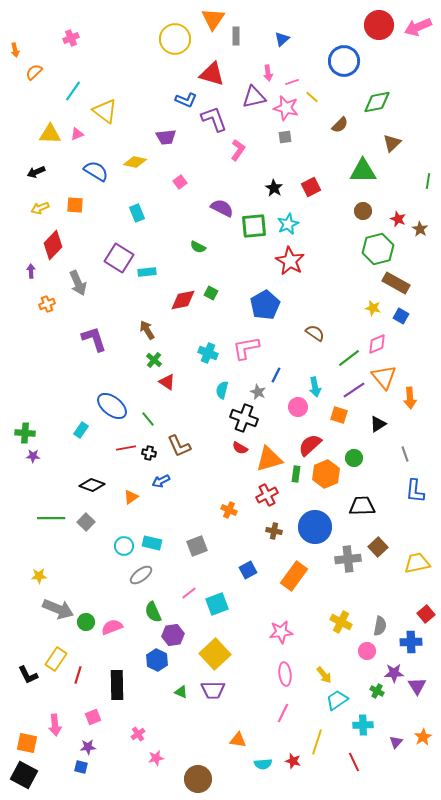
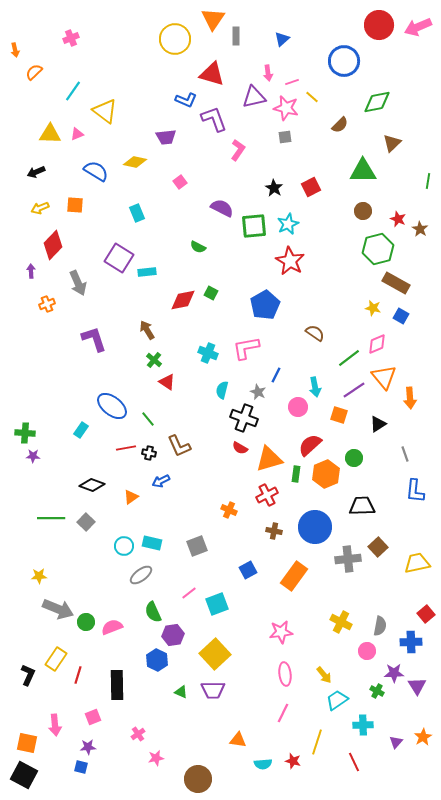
black L-shape at (28, 675): rotated 130 degrees counterclockwise
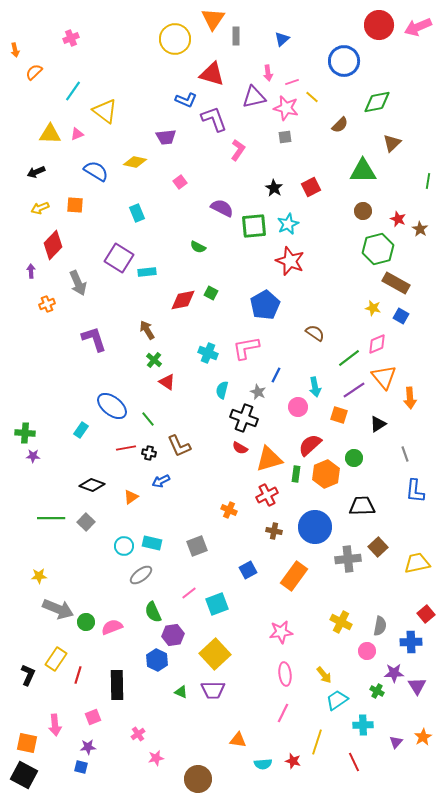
red star at (290, 261): rotated 8 degrees counterclockwise
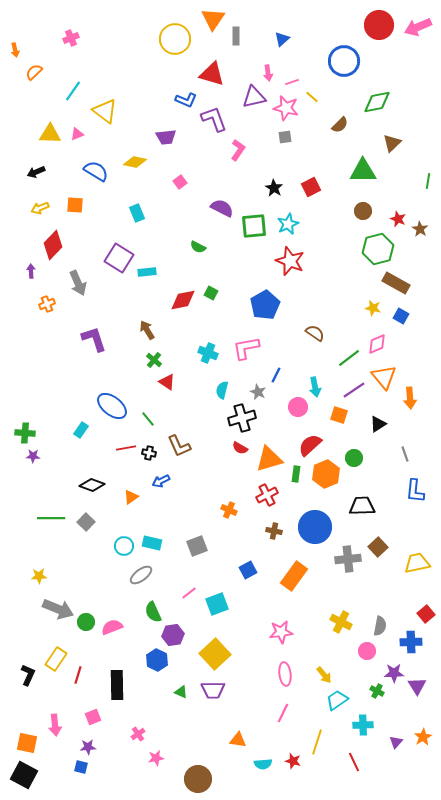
black cross at (244, 418): moved 2 px left; rotated 36 degrees counterclockwise
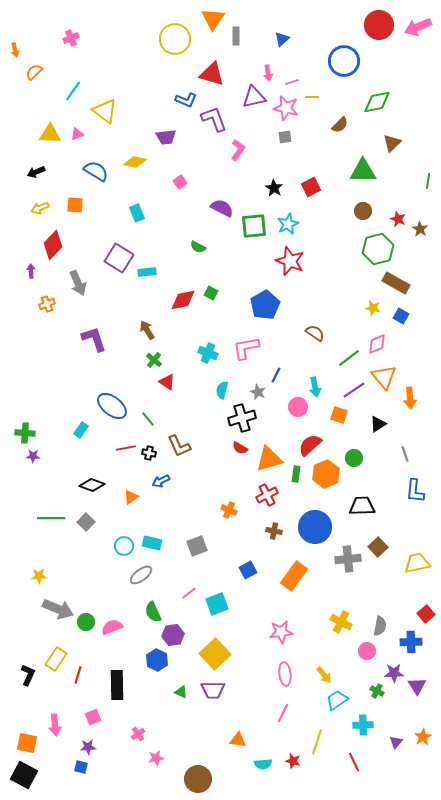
yellow line at (312, 97): rotated 40 degrees counterclockwise
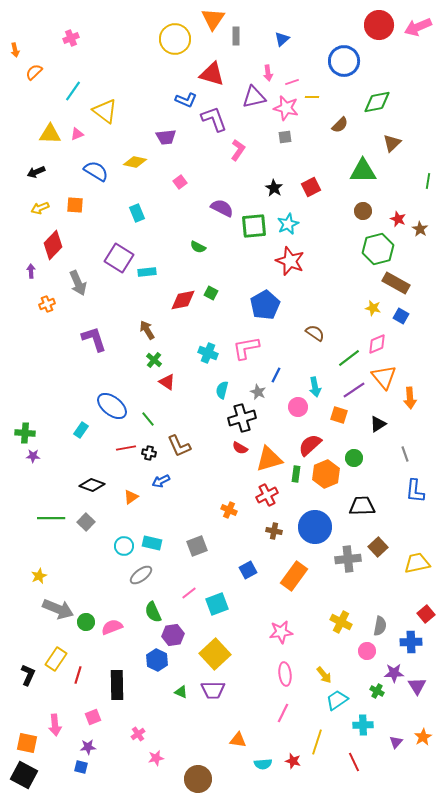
yellow star at (39, 576): rotated 21 degrees counterclockwise
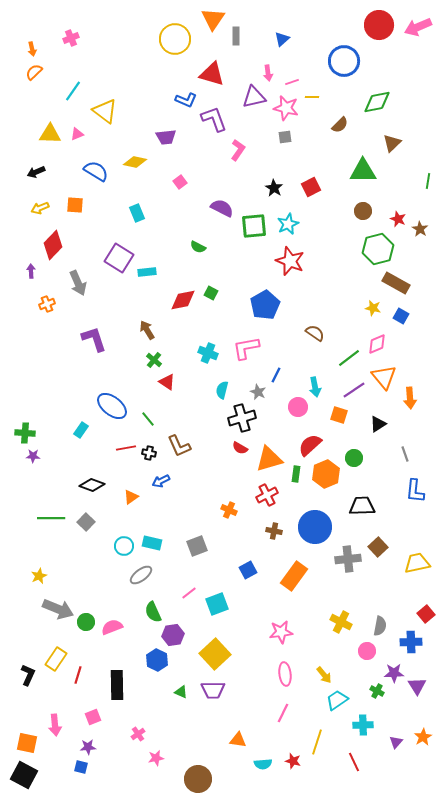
orange arrow at (15, 50): moved 17 px right, 1 px up
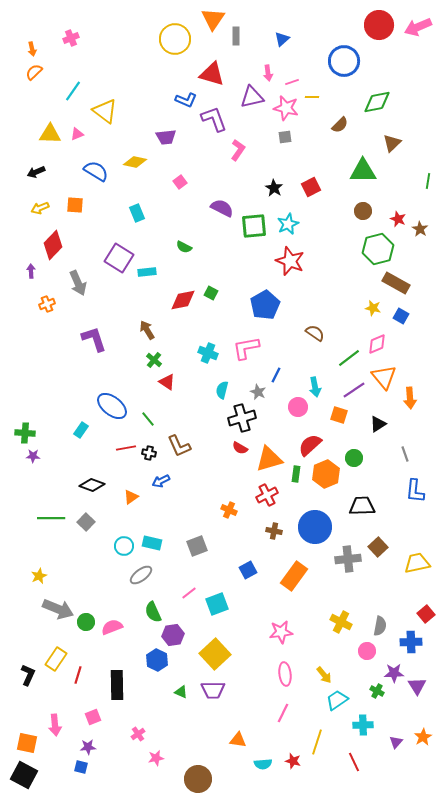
purple triangle at (254, 97): moved 2 px left
green semicircle at (198, 247): moved 14 px left
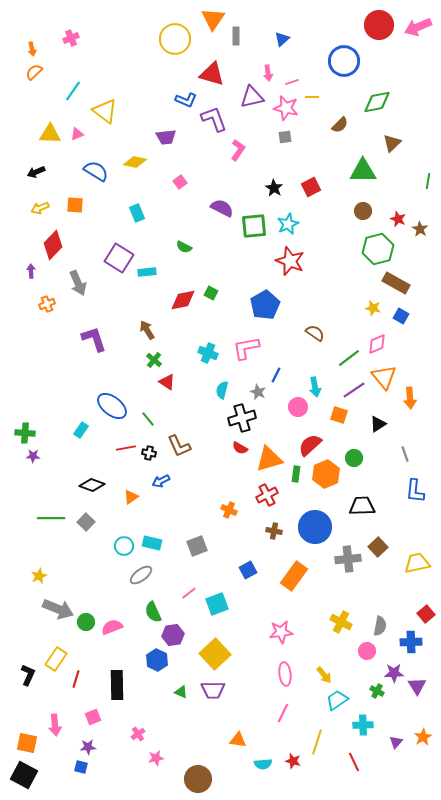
red line at (78, 675): moved 2 px left, 4 px down
